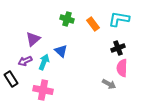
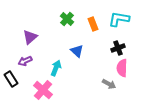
green cross: rotated 24 degrees clockwise
orange rectangle: rotated 16 degrees clockwise
purple triangle: moved 3 px left, 2 px up
blue triangle: moved 16 px right
cyan arrow: moved 12 px right, 6 px down
pink cross: rotated 30 degrees clockwise
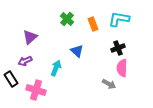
pink cross: moved 7 px left; rotated 24 degrees counterclockwise
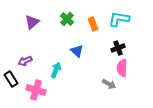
purple triangle: moved 2 px right, 15 px up
cyan arrow: moved 2 px down
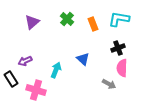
blue triangle: moved 6 px right, 8 px down
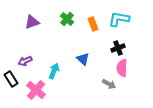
purple triangle: rotated 21 degrees clockwise
cyan arrow: moved 2 px left, 1 px down
pink cross: rotated 24 degrees clockwise
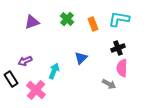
blue triangle: moved 2 px left, 1 px up; rotated 32 degrees clockwise
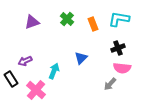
pink semicircle: rotated 84 degrees counterclockwise
gray arrow: moved 1 px right; rotated 104 degrees clockwise
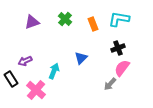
green cross: moved 2 px left
pink semicircle: rotated 120 degrees clockwise
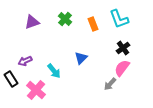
cyan L-shape: rotated 120 degrees counterclockwise
black cross: moved 5 px right; rotated 16 degrees counterclockwise
cyan arrow: rotated 119 degrees clockwise
